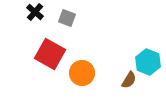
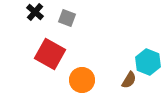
orange circle: moved 7 px down
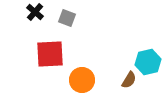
red square: rotated 32 degrees counterclockwise
cyan hexagon: rotated 25 degrees clockwise
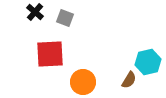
gray square: moved 2 px left
orange circle: moved 1 px right, 2 px down
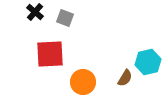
brown semicircle: moved 4 px left, 2 px up
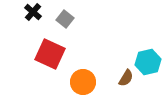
black cross: moved 2 px left
gray square: moved 1 px down; rotated 18 degrees clockwise
red square: rotated 28 degrees clockwise
brown semicircle: moved 1 px right
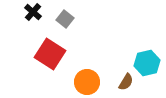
red square: rotated 8 degrees clockwise
cyan hexagon: moved 1 px left, 1 px down
brown semicircle: moved 4 px down
orange circle: moved 4 px right
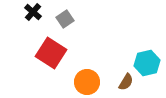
gray square: rotated 18 degrees clockwise
red square: moved 1 px right, 1 px up
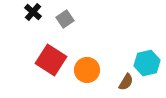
red square: moved 7 px down
orange circle: moved 12 px up
